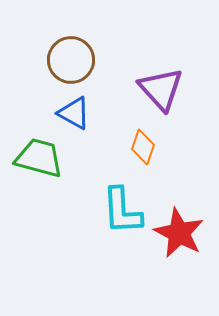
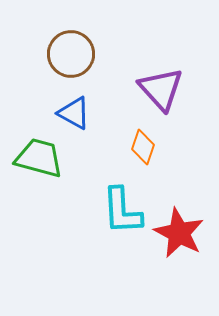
brown circle: moved 6 px up
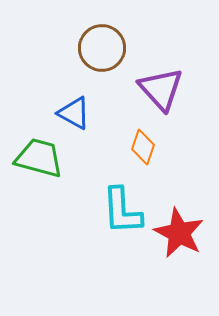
brown circle: moved 31 px right, 6 px up
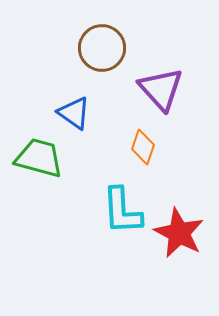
blue triangle: rotated 6 degrees clockwise
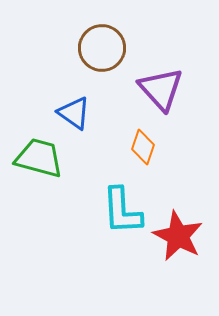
red star: moved 1 px left, 3 px down
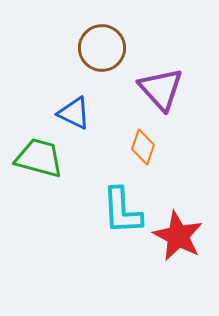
blue triangle: rotated 9 degrees counterclockwise
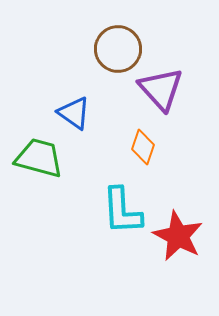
brown circle: moved 16 px right, 1 px down
blue triangle: rotated 9 degrees clockwise
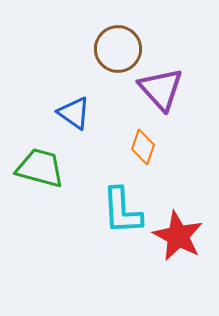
green trapezoid: moved 1 px right, 10 px down
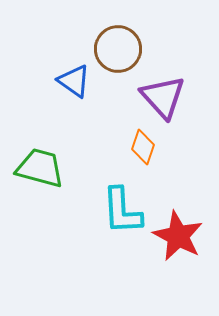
purple triangle: moved 2 px right, 8 px down
blue triangle: moved 32 px up
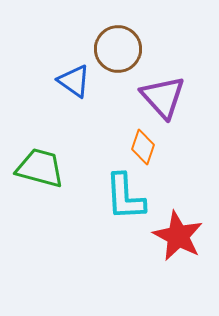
cyan L-shape: moved 3 px right, 14 px up
